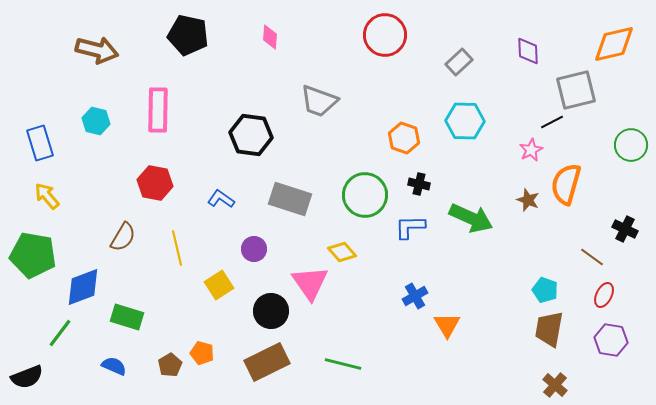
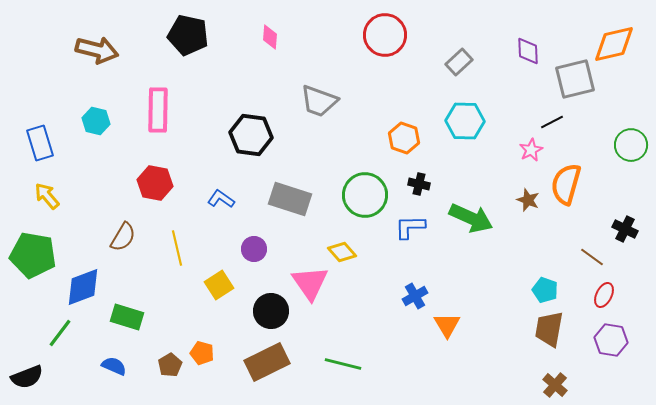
gray square at (576, 90): moved 1 px left, 11 px up
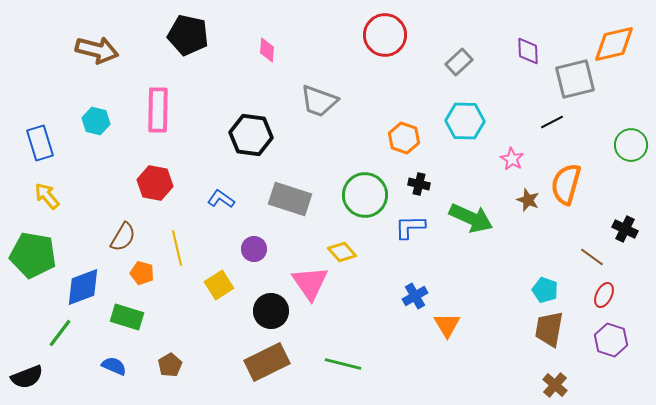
pink diamond at (270, 37): moved 3 px left, 13 px down
pink star at (531, 150): moved 19 px left, 9 px down; rotated 15 degrees counterclockwise
purple hexagon at (611, 340): rotated 8 degrees clockwise
orange pentagon at (202, 353): moved 60 px left, 80 px up
